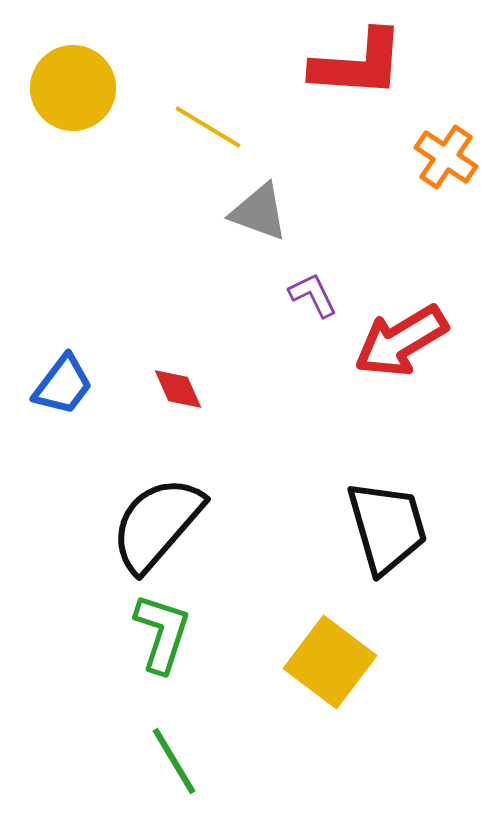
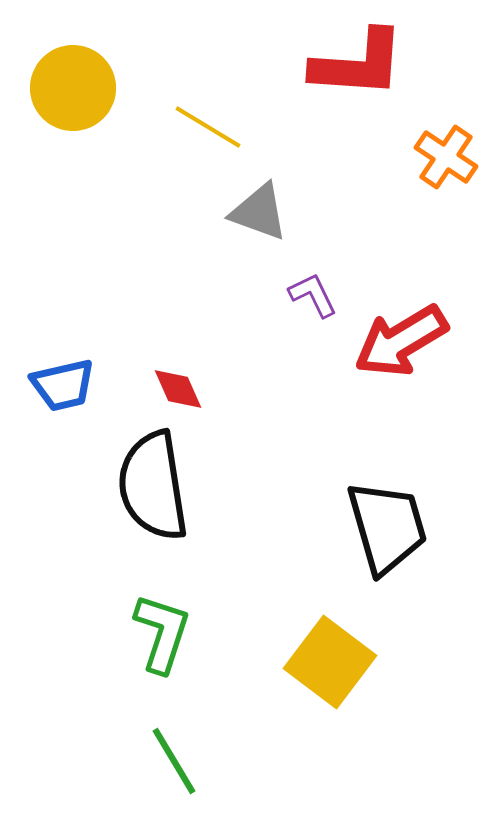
blue trapezoid: rotated 40 degrees clockwise
black semicircle: moved 4 px left, 38 px up; rotated 50 degrees counterclockwise
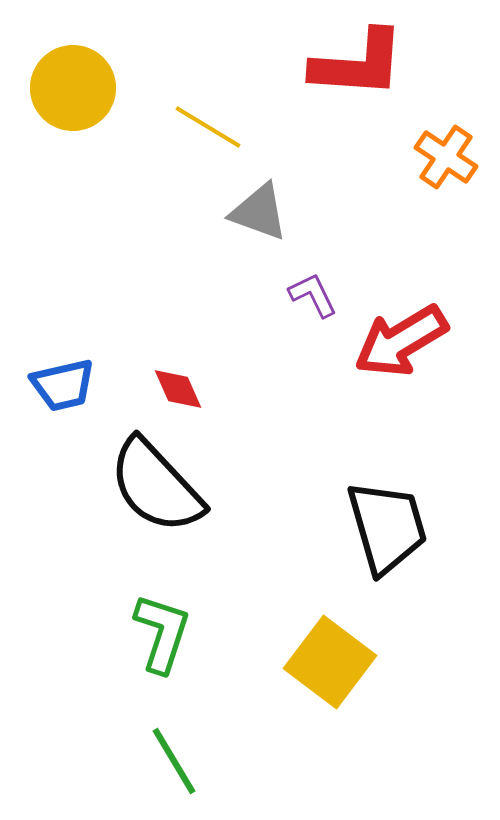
black semicircle: moved 3 px right; rotated 34 degrees counterclockwise
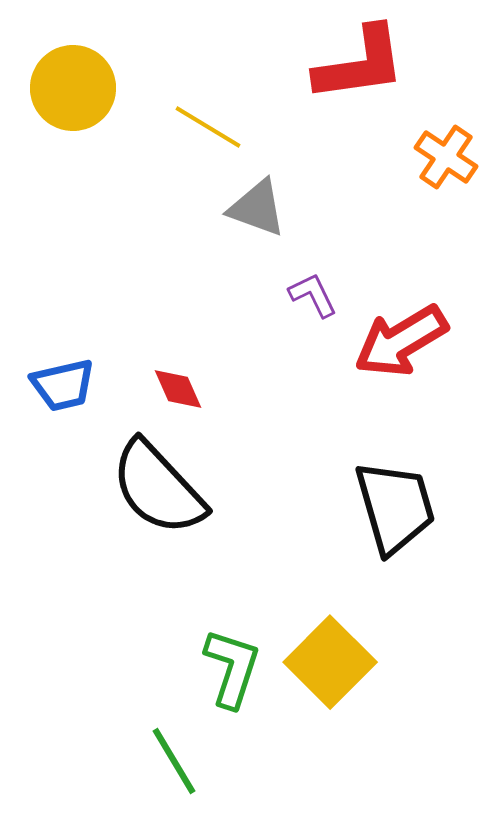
red L-shape: moved 2 px right; rotated 12 degrees counterclockwise
gray triangle: moved 2 px left, 4 px up
black semicircle: moved 2 px right, 2 px down
black trapezoid: moved 8 px right, 20 px up
green L-shape: moved 70 px right, 35 px down
yellow square: rotated 8 degrees clockwise
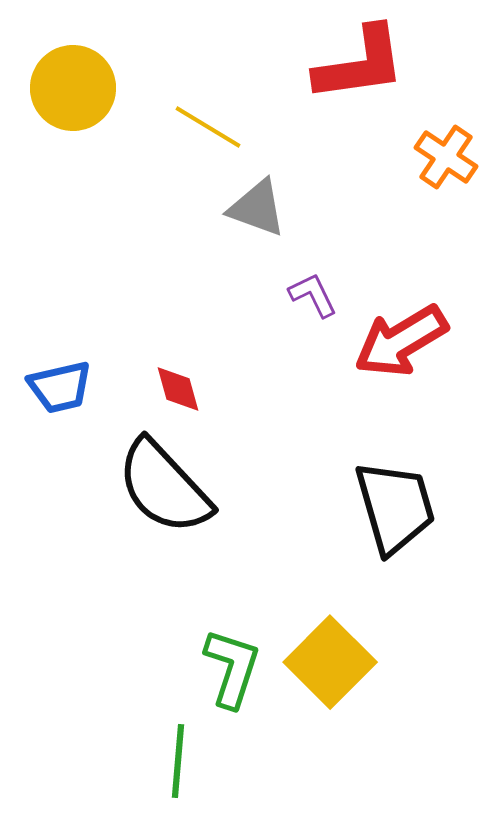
blue trapezoid: moved 3 px left, 2 px down
red diamond: rotated 8 degrees clockwise
black semicircle: moved 6 px right, 1 px up
green line: moved 4 px right; rotated 36 degrees clockwise
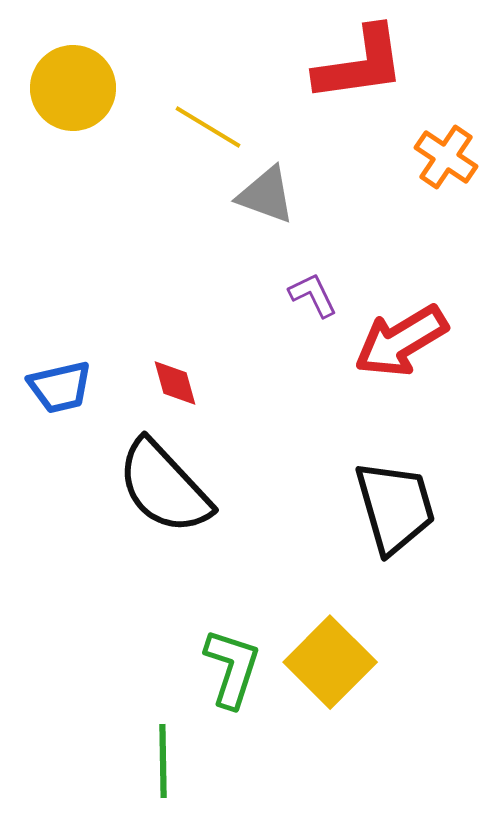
gray triangle: moved 9 px right, 13 px up
red diamond: moved 3 px left, 6 px up
green line: moved 15 px left; rotated 6 degrees counterclockwise
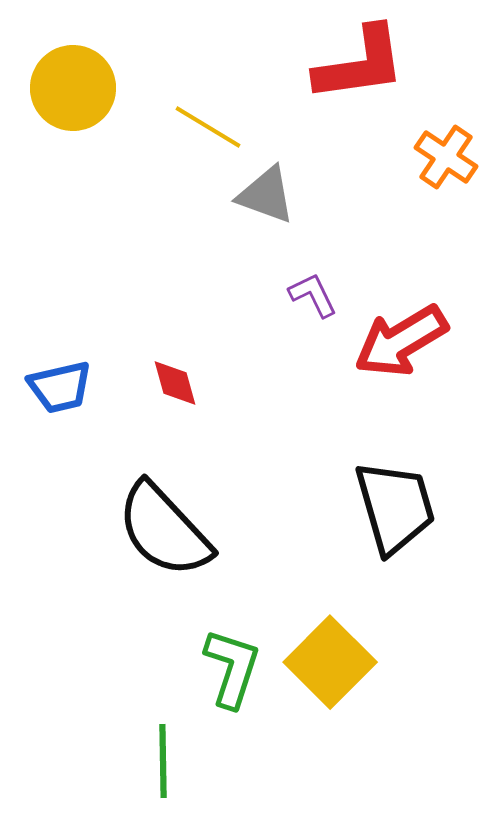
black semicircle: moved 43 px down
